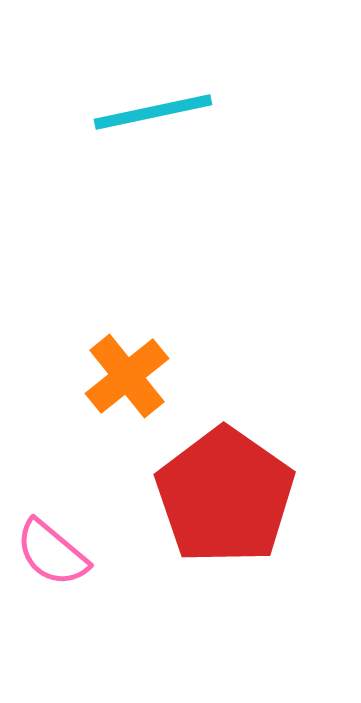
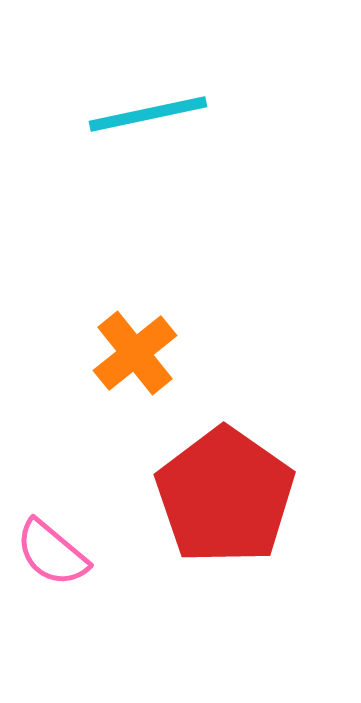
cyan line: moved 5 px left, 2 px down
orange cross: moved 8 px right, 23 px up
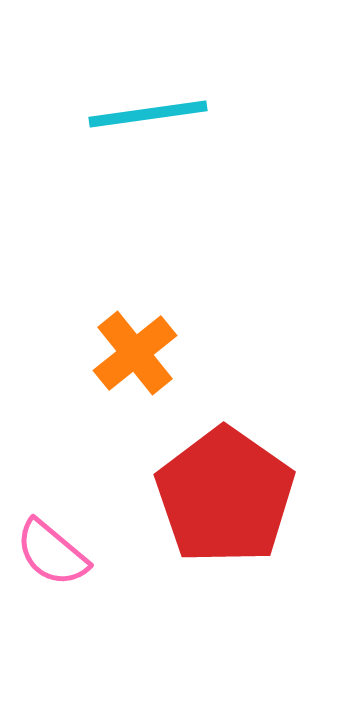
cyan line: rotated 4 degrees clockwise
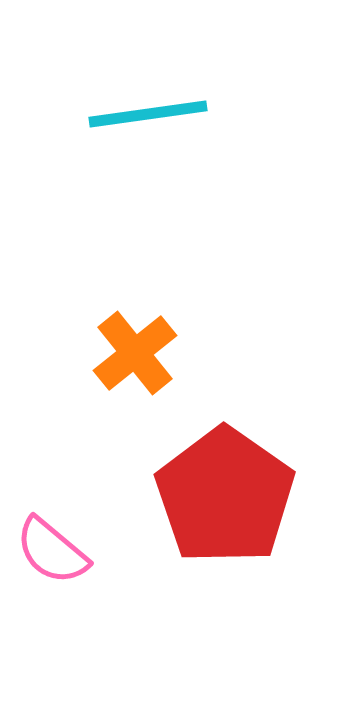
pink semicircle: moved 2 px up
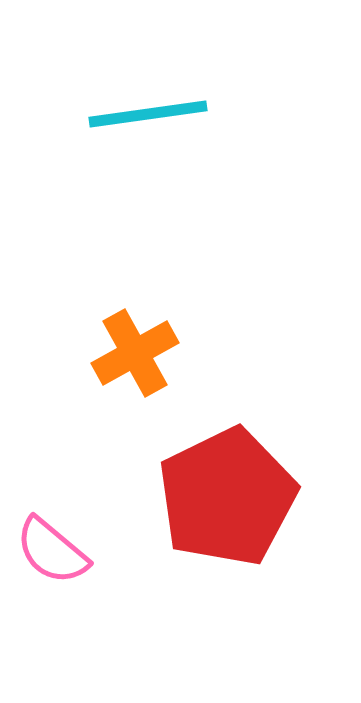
orange cross: rotated 10 degrees clockwise
red pentagon: moved 2 px right, 1 px down; rotated 11 degrees clockwise
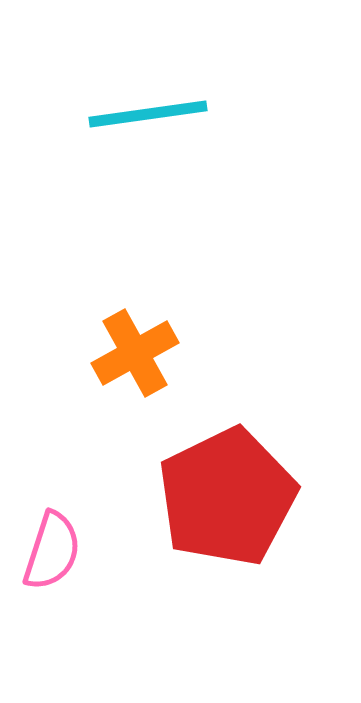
pink semicircle: rotated 112 degrees counterclockwise
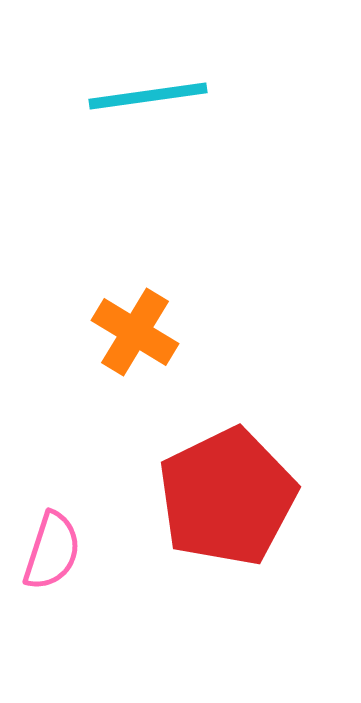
cyan line: moved 18 px up
orange cross: moved 21 px up; rotated 30 degrees counterclockwise
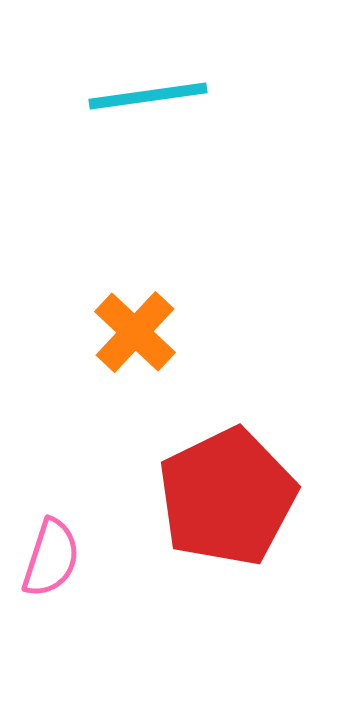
orange cross: rotated 12 degrees clockwise
pink semicircle: moved 1 px left, 7 px down
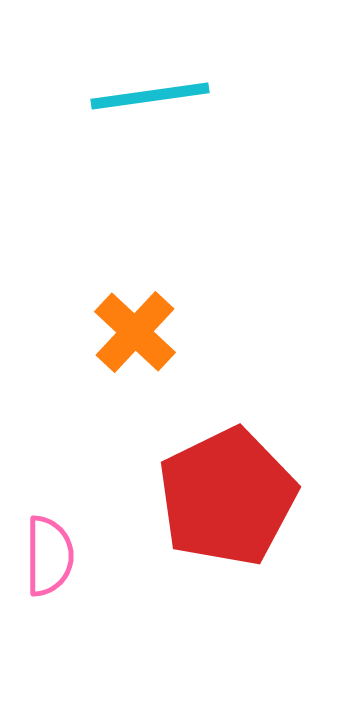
cyan line: moved 2 px right
pink semicircle: moved 2 px left, 2 px up; rotated 18 degrees counterclockwise
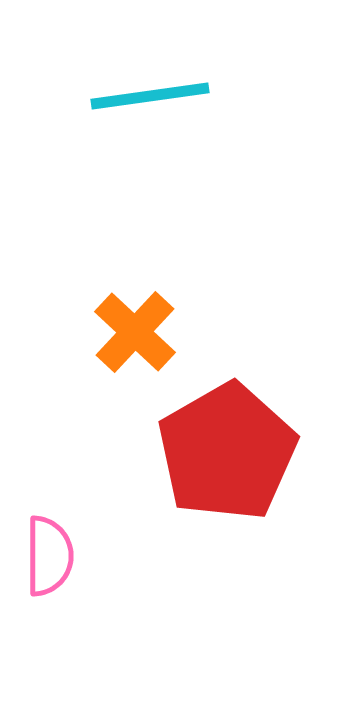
red pentagon: moved 45 px up; rotated 4 degrees counterclockwise
